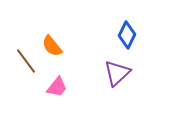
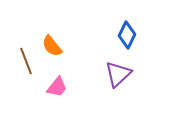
brown line: rotated 16 degrees clockwise
purple triangle: moved 1 px right, 1 px down
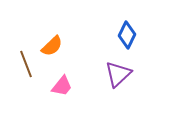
orange semicircle: rotated 95 degrees counterclockwise
brown line: moved 3 px down
pink trapezoid: moved 5 px right, 1 px up
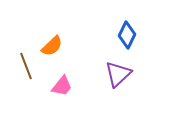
brown line: moved 2 px down
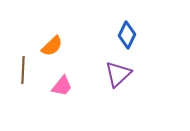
brown line: moved 3 px left, 4 px down; rotated 24 degrees clockwise
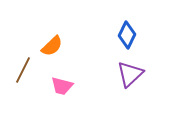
brown line: rotated 24 degrees clockwise
purple triangle: moved 12 px right
pink trapezoid: rotated 65 degrees clockwise
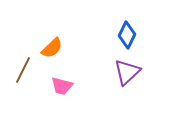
orange semicircle: moved 2 px down
purple triangle: moved 3 px left, 2 px up
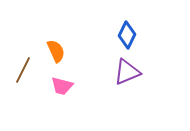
orange semicircle: moved 4 px right, 3 px down; rotated 70 degrees counterclockwise
purple triangle: rotated 20 degrees clockwise
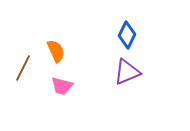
brown line: moved 2 px up
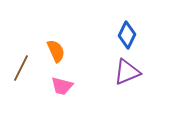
brown line: moved 2 px left
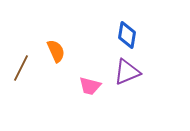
blue diamond: rotated 16 degrees counterclockwise
pink trapezoid: moved 28 px right
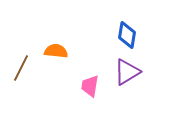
orange semicircle: rotated 60 degrees counterclockwise
purple triangle: rotated 8 degrees counterclockwise
pink trapezoid: rotated 85 degrees clockwise
